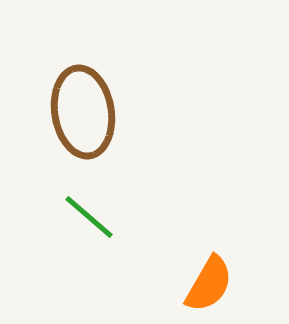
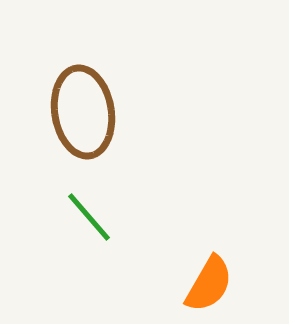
green line: rotated 8 degrees clockwise
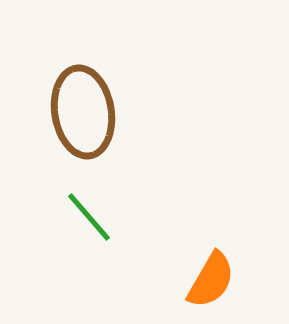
orange semicircle: moved 2 px right, 4 px up
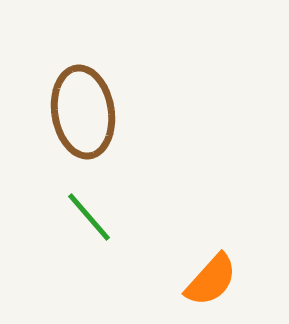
orange semicircle: rotated 12 degrees clockwise
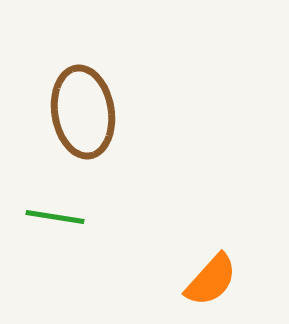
green line: moved 34 px left; rotated 40 degrees counterclockwise
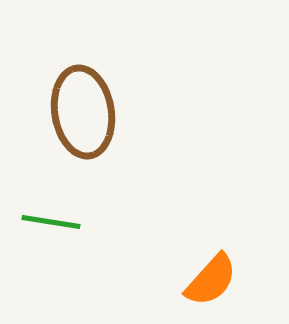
green line: moved 4 px left, 5 px down
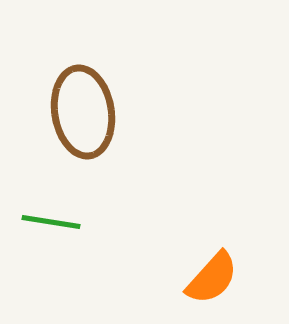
orange semicircle: moved 1 px right, 2 px up
